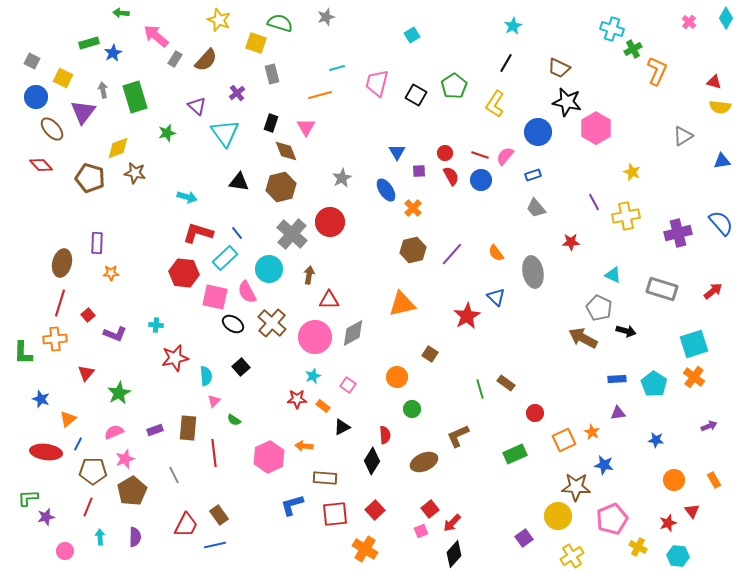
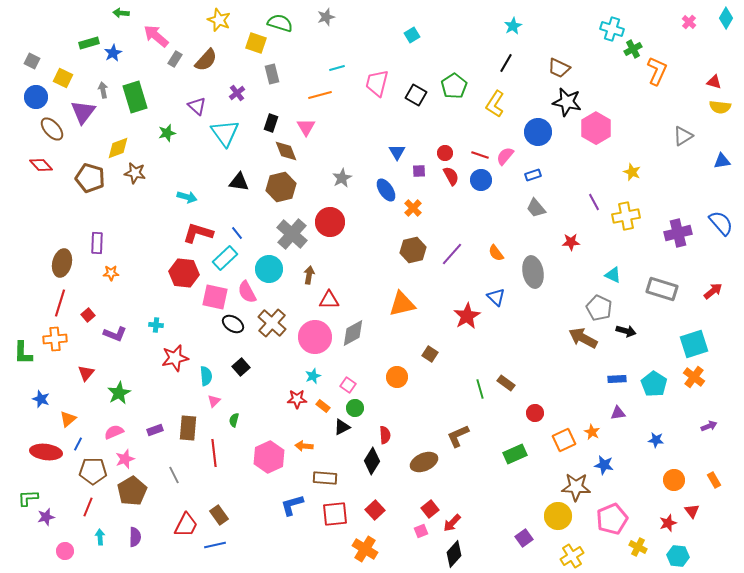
green circle at (412, 409): moved 57 px left, 1 px up
green semicircle at (234, 420): rotated 72 degrees clockwise
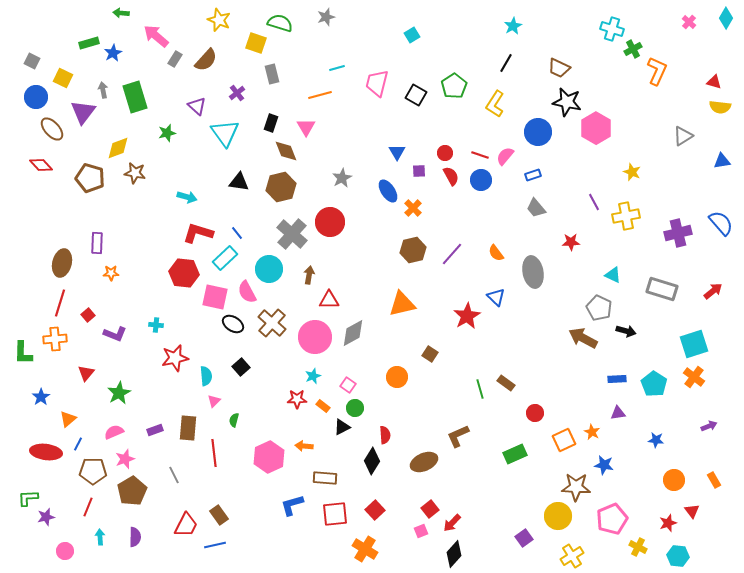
blue ellipse at (386, 190): moved 2 px right, 1 px down
blue star at (41, 399): moved 2 px up; rotated 18 degrees clockwise
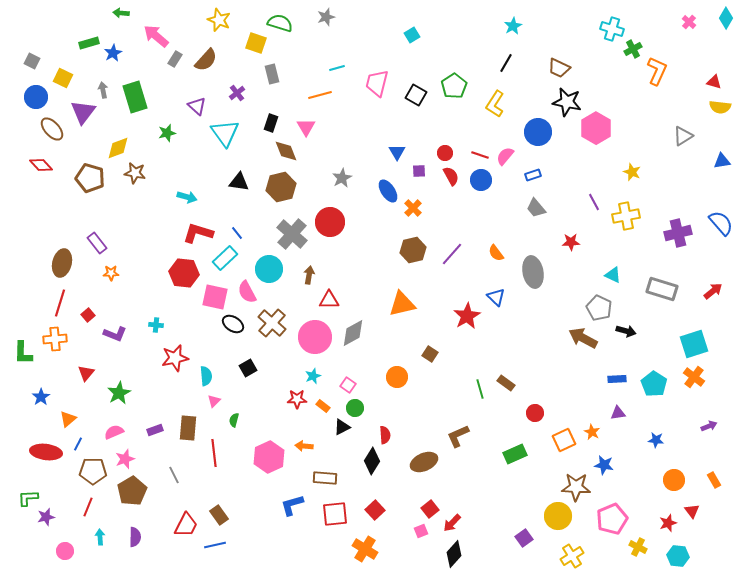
purple rectangle at (97, 243): rotated 40 degrees counterclockwise
black square at (241, 367): moved 7 px right, 1 px down; rotated 12 degrees clockwise
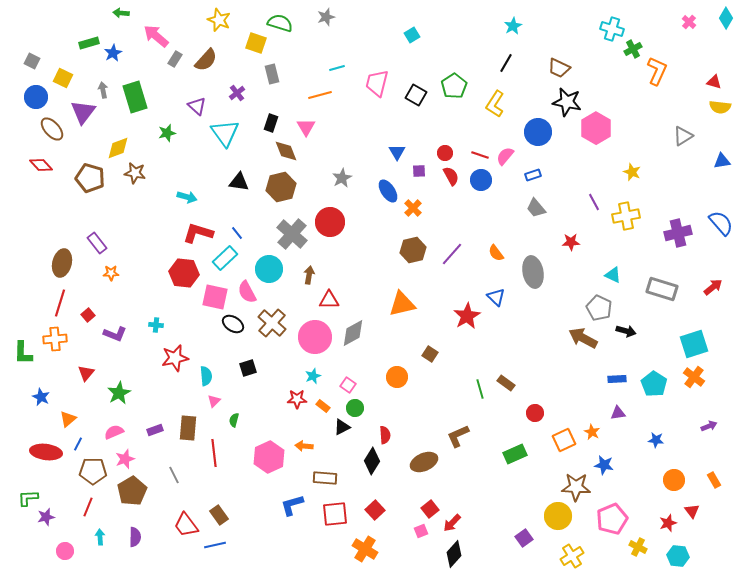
red arrow at (713, 291): moved 4 px up
black square at (248, 368): rotated 12 degrees clockwise
blue star at (41, 397): rotated 12 degrees counterclockwise
red trapezoid at (186, 525): rotated 116 degrees clockwise
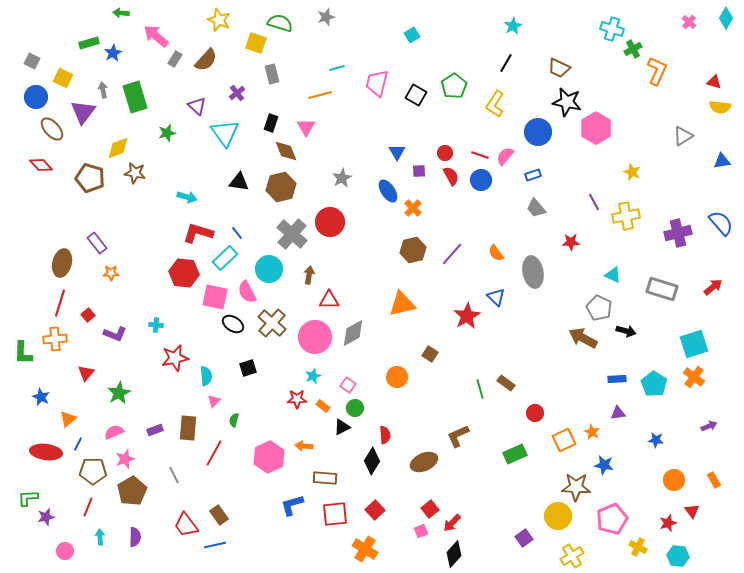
red line at (214, 453): rotated 36 degrees clockwise
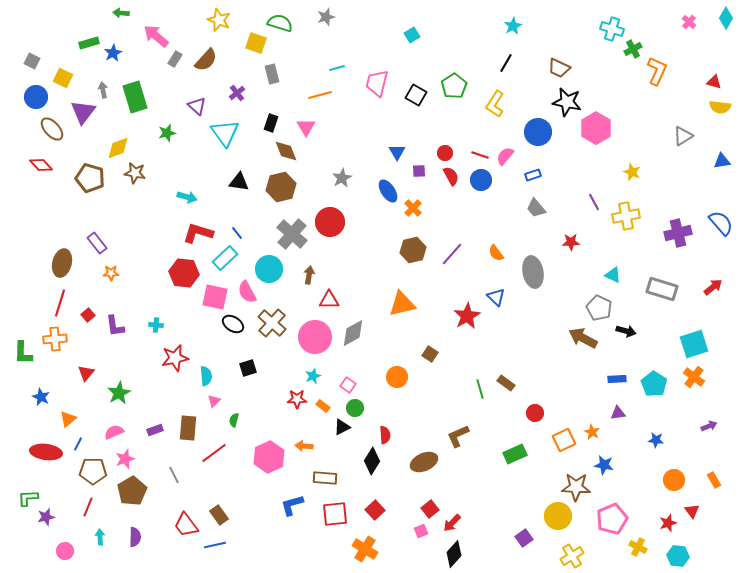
purple L-shape at (115, 334): moved 8 px up; rotated 60 degrees clockwise
red line at (214, 453): rotated 24 degrees clockwise
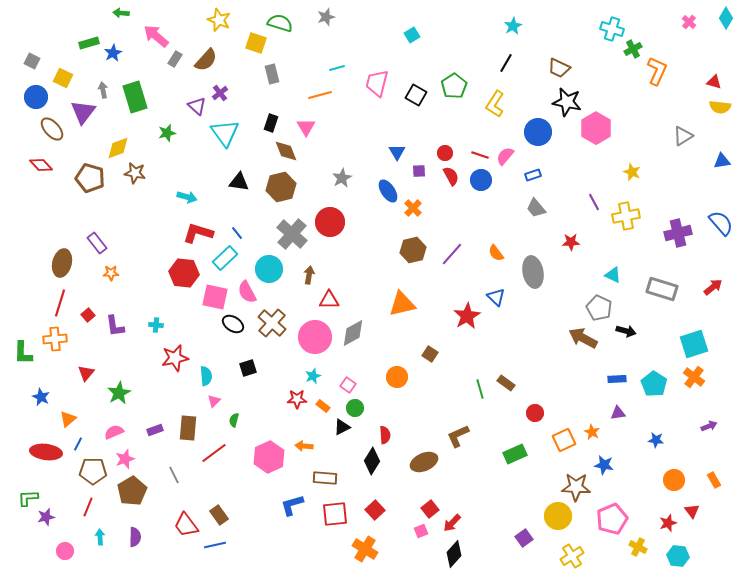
purple cross at (237, 93): moved 17 px left
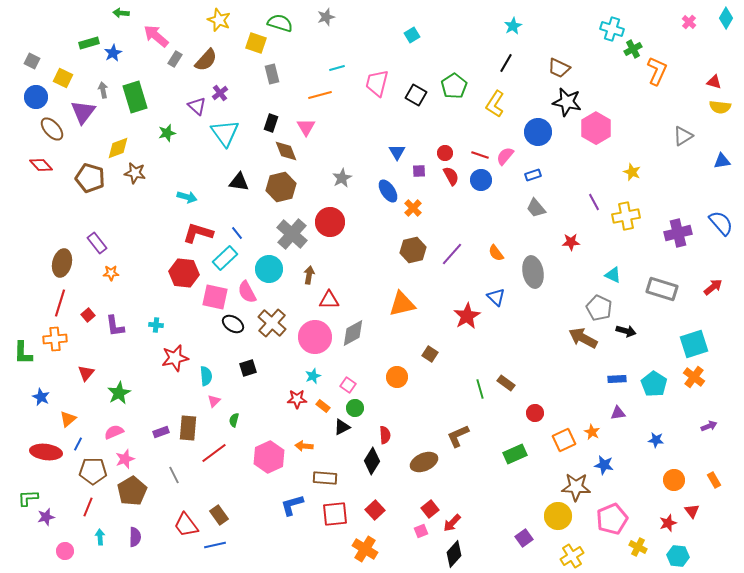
purple rectangle at (155, 430): moved 6 px right, 2 px down
